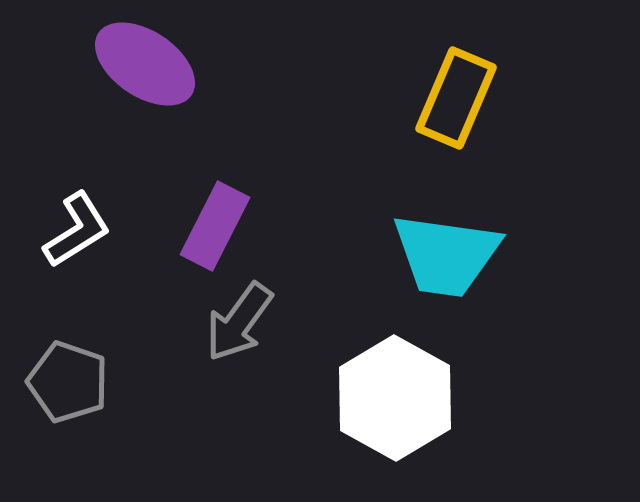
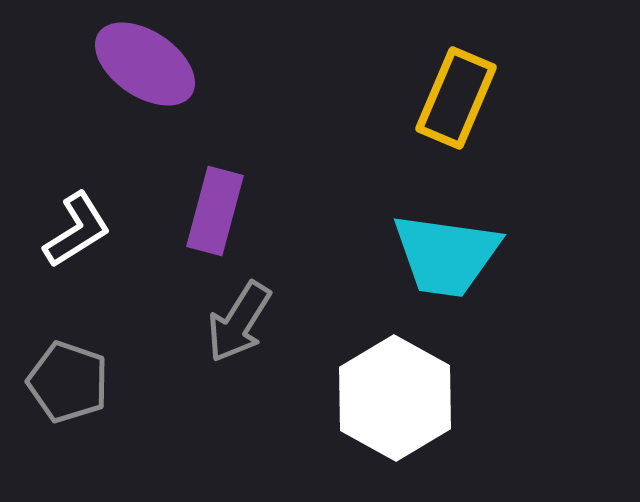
purple rectangle: moved 15 px up; rotated 12 degrees counterclockwise
gray arrow: rotated 4 degrees counterclockwise
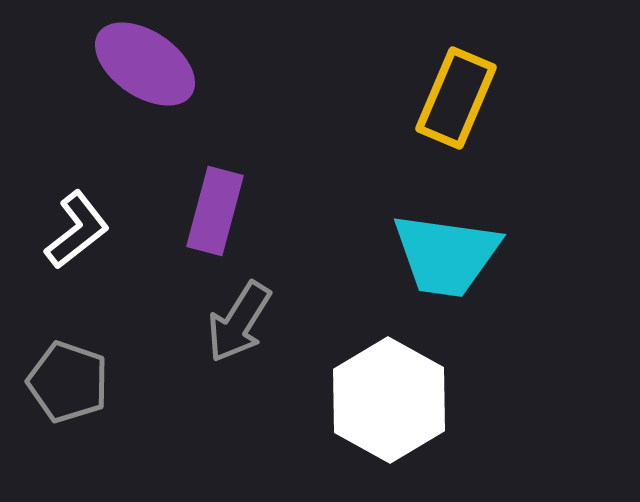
white L-shape: rotated 6 degrees counterclockwise
white hexagon: moved 6 px left, 2 px down
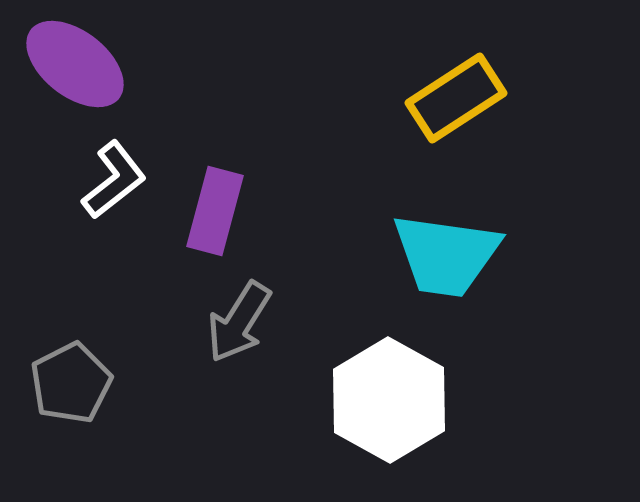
purple ellipse: moved 70 px left; rotated 4 degrees clockwise
yellow rectangle: rotated 34 degrees clockwise
white L-shape: moved 37 px right, 50 px up
gray pentagon: moved 3 px right, 1 px down; rotated 26 degrees clockwise
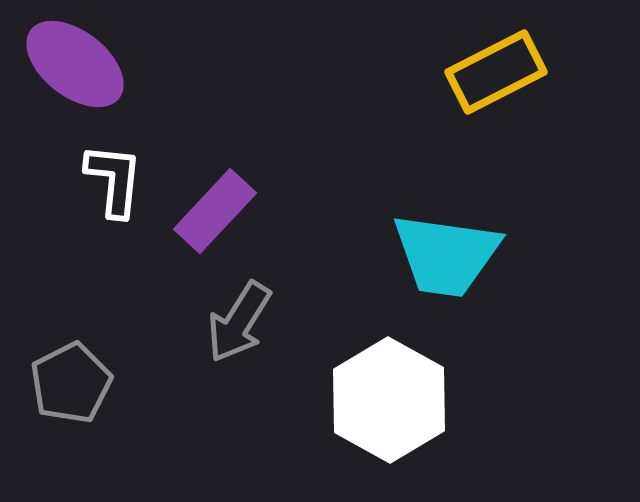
yellow rectangle: moved 40 px right, 26 px up; rotated 6 degrees clockwise
white L-shape: rotated 46 degrees counterclockwise
purple rectangle: rotated 28 degrees clockwise
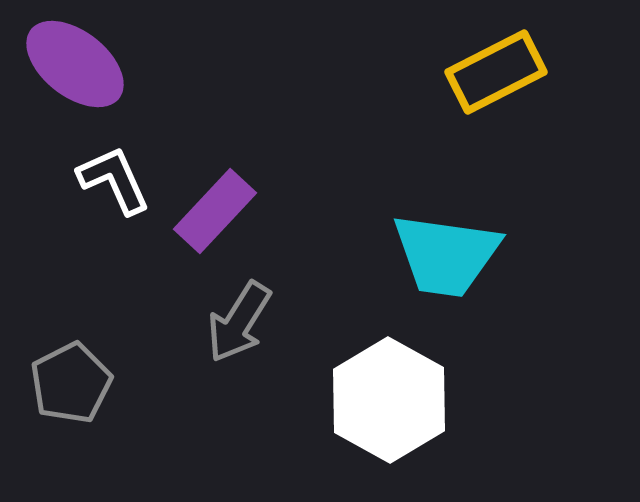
white L-shape: rotated 30 degrees counterclockwise
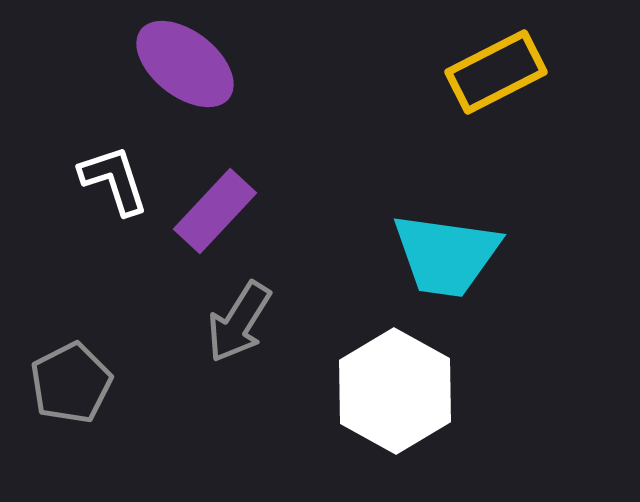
purple ellipse: moved 110 px right
white L-shape: rotated 6 degrees clockwise
white hexagon: moved 6 px right, 9 px up
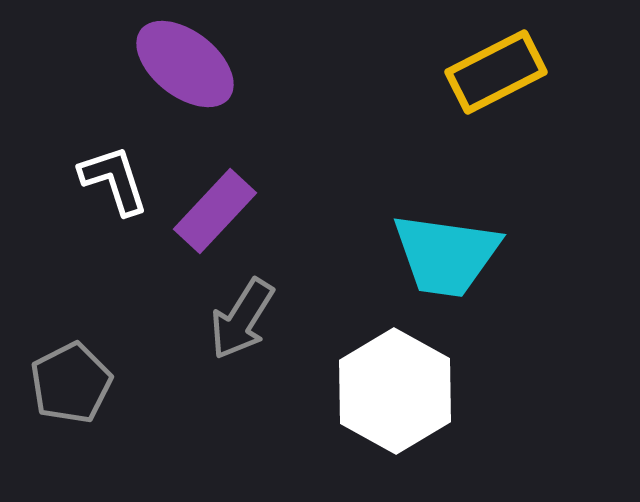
gray arrow: moved 3 px right, 3 px up
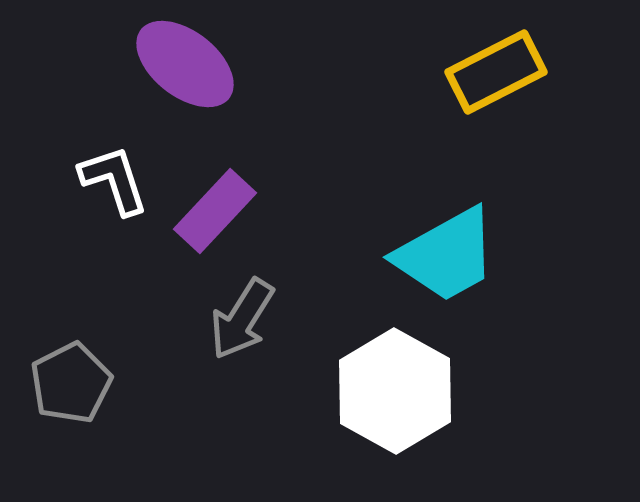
cyan trapezoid: rotated 37 degrees counterclockwise
